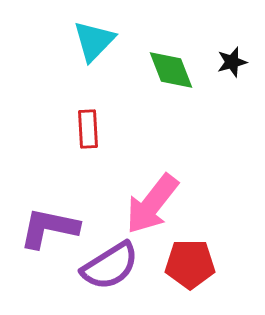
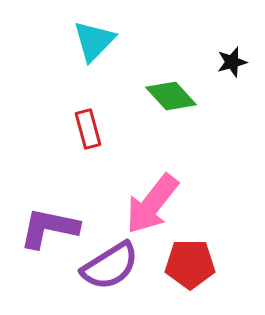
green diamond: moved 26 px down; rotated 21 degrees counterclockwise
red rectangle: rotated 12 degrees counterclockwise
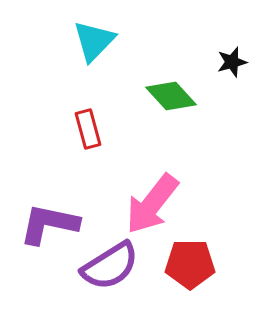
purple L-shape: moved 4 px up
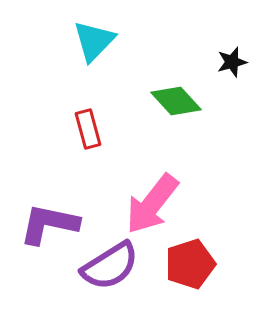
green diamond: moved 5 px right, 5 px down
red pentagon: rotated 18 degrees counterclockwise
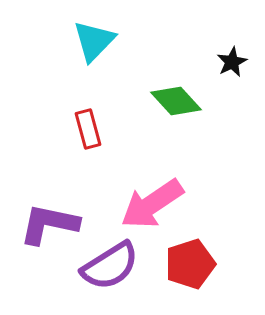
black star: rotated 12 degrees counterclockwise
pink arrow: rotated 18 degrees clockwise
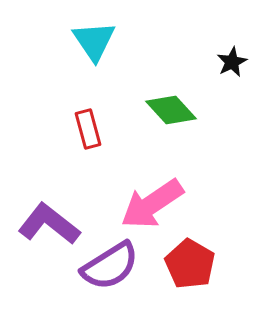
cyan triangle: rotated 18 degrees counterclockwise
green diamond: moved 5 px left, 9 px down
purple L-shape: rotated 26 degrees clockwise
red pentagon: rotated 24 degrees counterclockwise
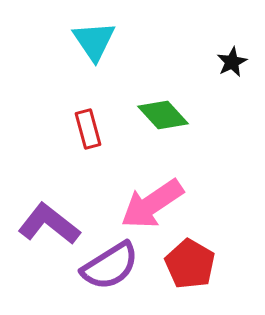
green diamond: moved 8 px left, 5 px down
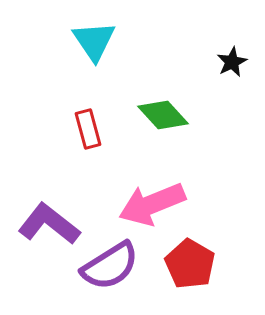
pink arrow: rotated 12 degrees clockwise
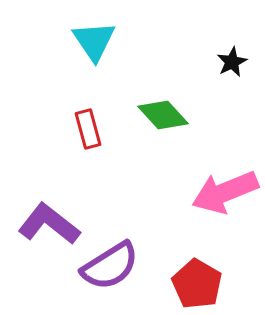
pink arrow: moved 73 px right, 12 px up
red pentagon: moved 7 px right, 20 px down
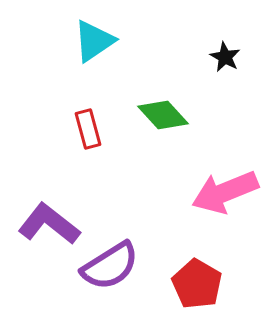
cyan triangle: rotated 30 degrees clockwise
black star: moved 7 px left, 5 px up; rotated 16 degrees counterclockwise
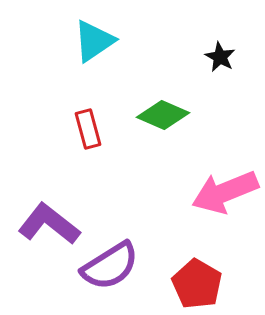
black star: moved 5 px left
green diamond: rotated 24 degrees counterclockwise
